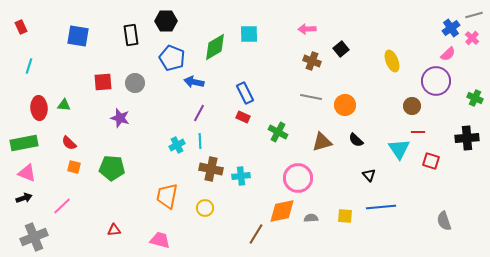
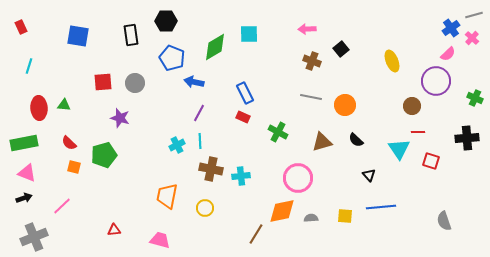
green pentagon at (112, 168): moved 8 px left, 13 px up; rotated 20 degrees counterclockwise
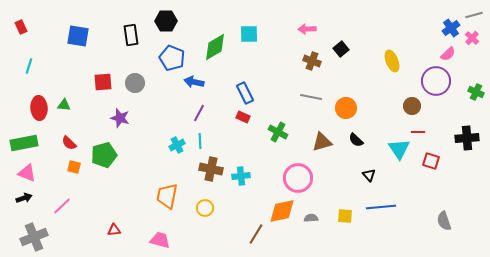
green cross at (475, 98): moved 1 px right, 6 px up
orange circle at (345, 105): moved 1 px right, 3 px down
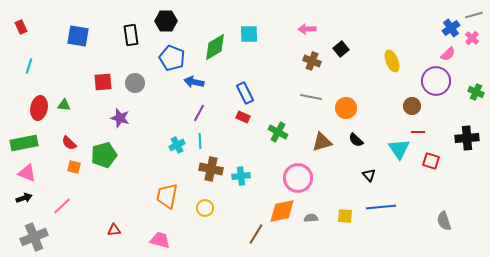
red ellipse at (39, 108): rotated 15 degrees clockwise
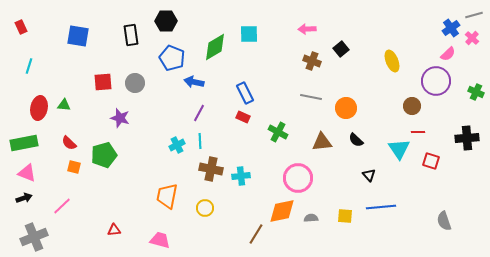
brown triangle at (322, 142): rotated 10 degrees clockwise
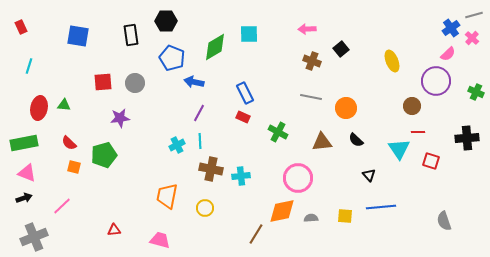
purple star at (120, 118): rotated 24 degrees counterclockwise
